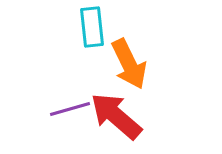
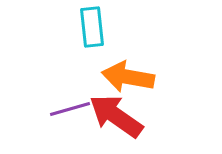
orange arrow: moved 1 px left, 13 px down; rotated 126 degrees clockwise
red arrow: rotated 6 degrees counterclockwise
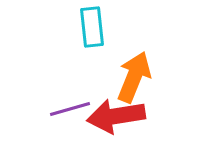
orange arrow: moved 6 px right; rotated 102 degrees clockwise
red arrow: rotated 44 degrees counterclockwise
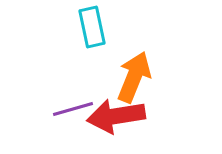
cyan rectangle: rotated 6 degrees counterclockwise
purple line: moved 3 px right
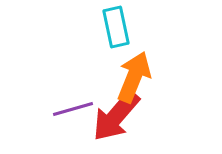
cyan rectangle: moved 24 px right
red arrow: rotated 40 degrees counterclockwise
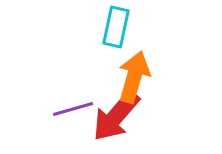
cyan rectangle: rotated 24 degrees clockwise
orange arrow: rotated 6 degrees counterclockwise
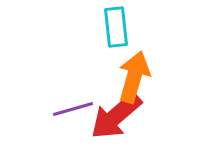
cyan rectangle: rotated 18 degrees counterclockwise
red arrow: rotated 8 degrees clockwise
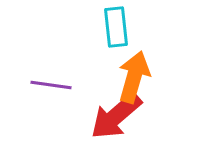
purple line: moved 22 px left, 24 px up; rotated 24 degrees clockwise
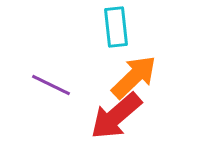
orange arrow: rotated 30 degrees clockwise
purple line: rotated 18 degrees clockwise
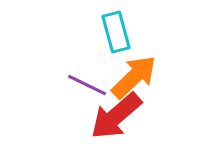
cyan rectangle: moved 5 px down; rotated 9 degrees counterclockwise
purple line: moved 36 px right
